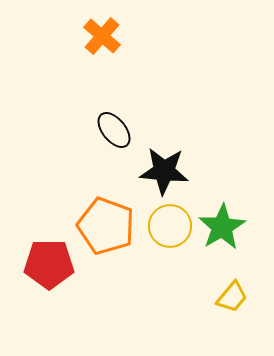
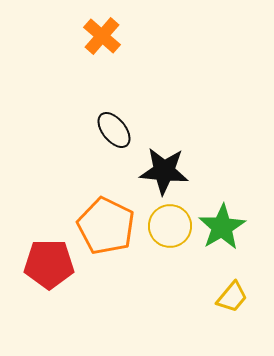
orange pentagon: rotated 6 degrees clockwise
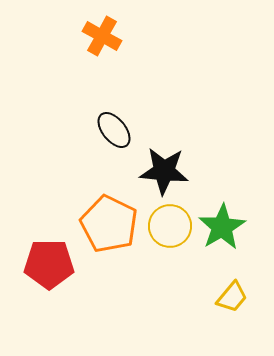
orange cross: rotated 12 degrees counterclockwise
orange pentagon: moved 3 px right, 2 px up
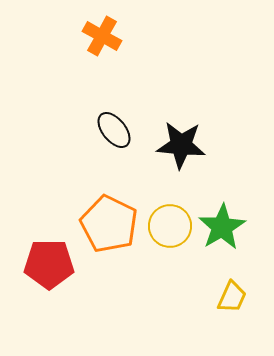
black star: moved 17 px right, 26 px up
yellow trapezoid: rotated 16 degrees counterclockwise
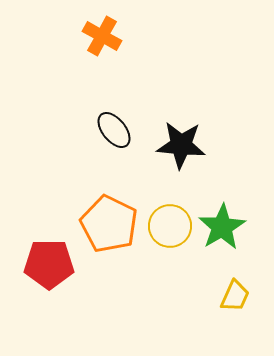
yellow trapezoid: moved 3 px right, 1 px up
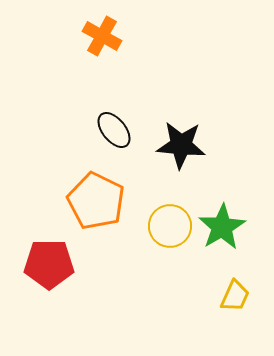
orange pentagon: moved 13 px left, 23 px up
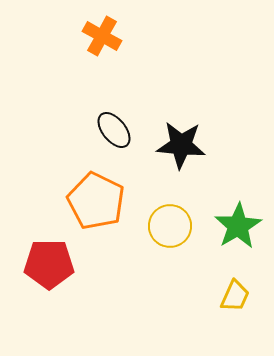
green star: moved 16 px right, 1 px up
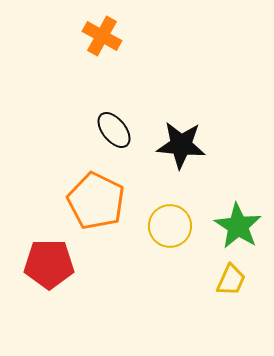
green star: rotated 9 degrees counterclockwise
yellow trapezoid: moved 4 px left, 16 px up
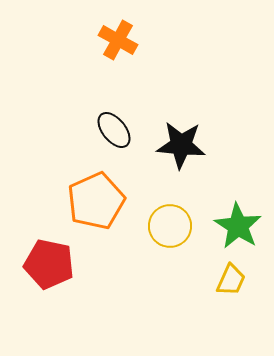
orange cross: moved 16 px right, 4 px down
orange pentagon: rotated 22 degrees clockwise
red pentagon: rotated 12 degrees clockwise
